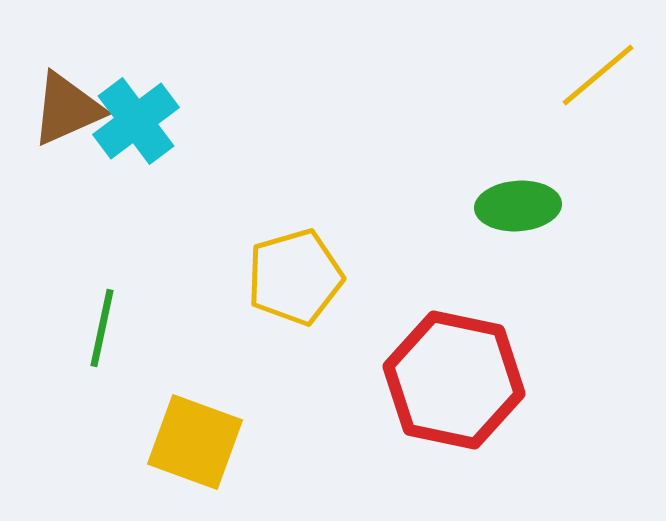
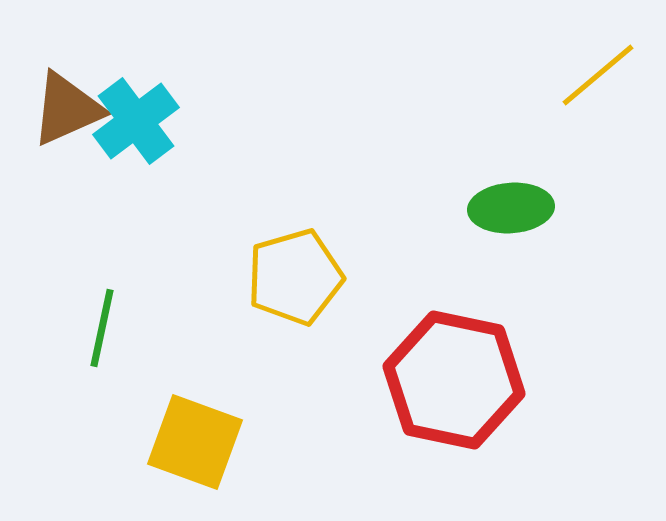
green ellipse: moved 7 px left, 2 px down
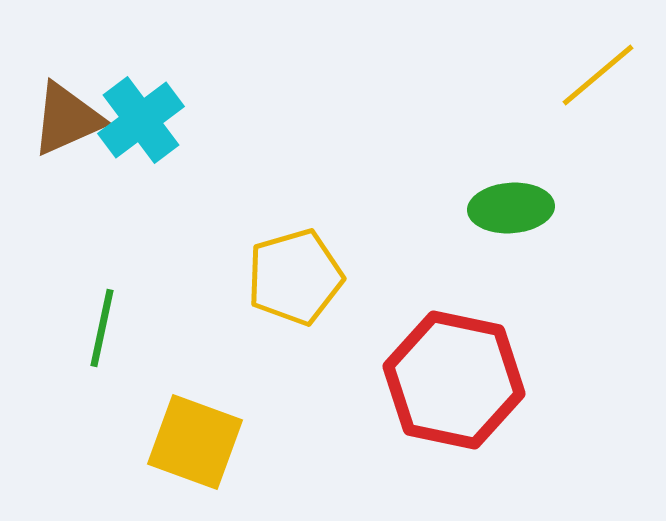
brown triangle: moved 10 px down
cyan cross: moved 5 px right, 1 px up
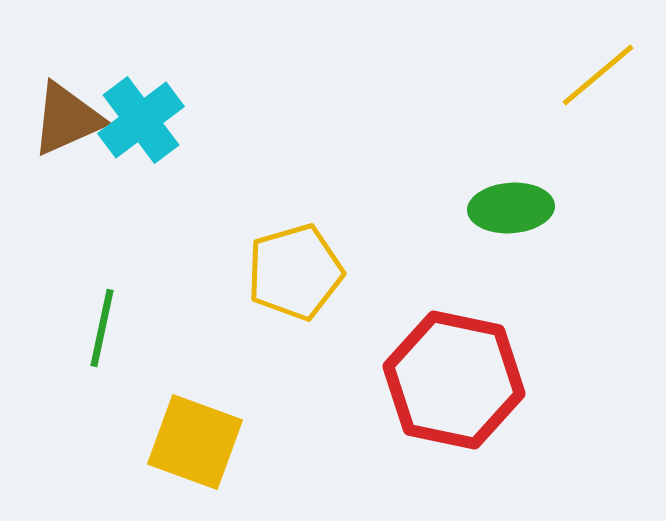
yellow pentagon: moved 5 px up
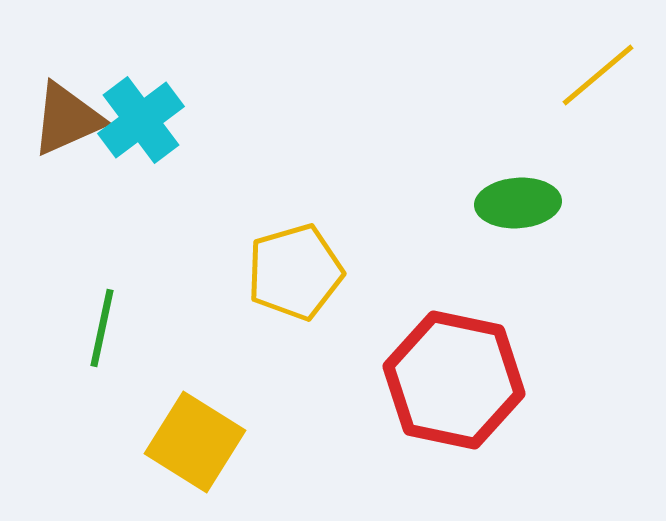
green ellipse: moved 7 px right, 5 px up
yellow square: rotated 12 degrees clockwise
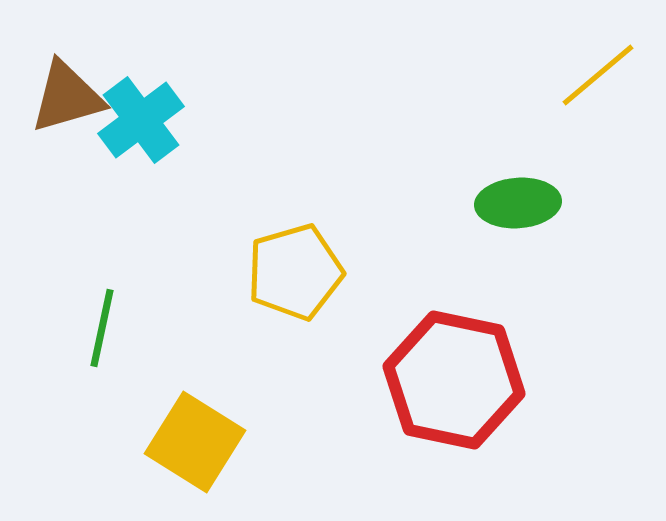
brown triangle: moved 22 px up; rotated 8 degrees clockwise
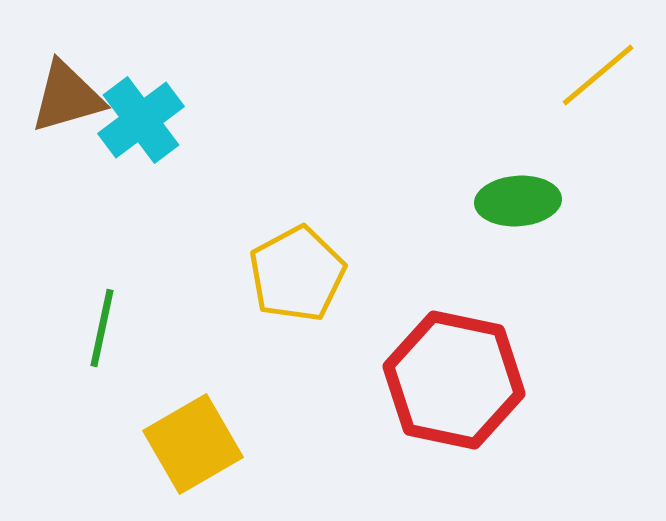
green ellipse: moved 2 px up
yellow pentagon: moved 2 px right, 2 px down; rotated 12 degrees counterclockwise
yellow square: moved 2 px left, 2 px down; rotated 28 degrees clockwise
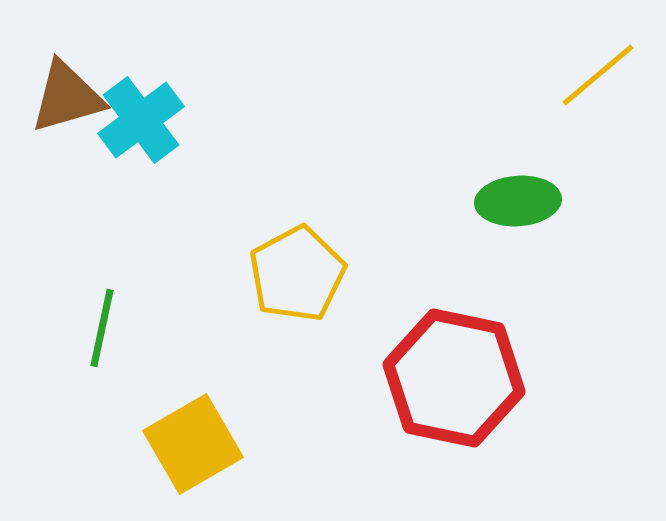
red hexagon: moved 2 px up
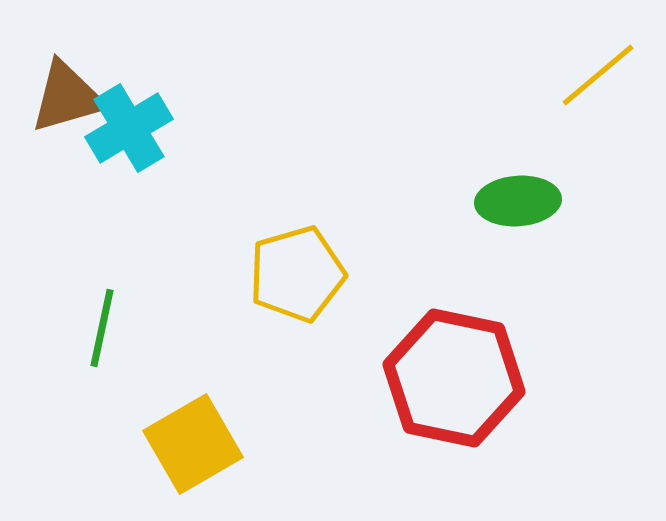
cyan cross: moved 12 px left, 8 px down; rotated 6 degrees clockwise
yellow pentagon: rotated 12 degrees clockwise
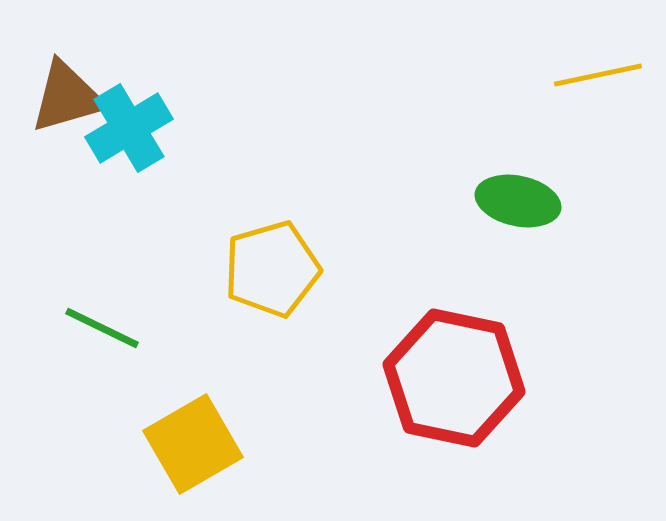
yellow line: rotated 28 degrees clockwise
green ellipse: rotated 16 degrees clockwise
yellow pentagon: moved 25 px left, 5 px up
green line: rotated 76 degrees counterclockwise
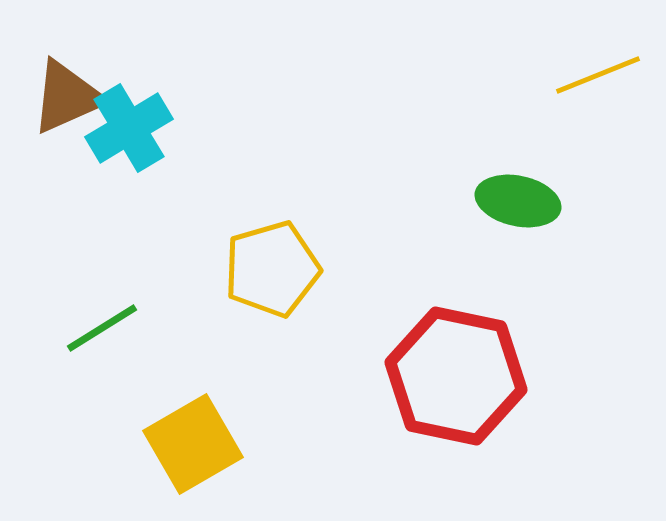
yellow line: rotated 10 degrees counterclockwise
brown triangle: rotated 8 degrees counterclockwise
green line: rotated 58 degrees counterclockwise
red hexagon: moved 2 px right, 2 px up
